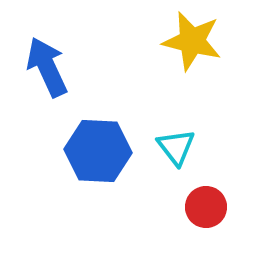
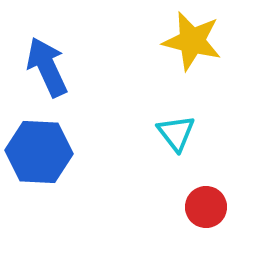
cyan triangle: moved 14 px up
blue hexagon: moved 59 px left, 1 px down
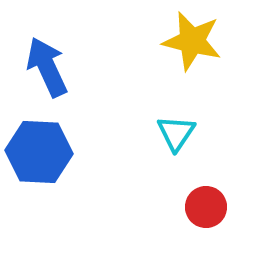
cyan triangle: rotated 12 degrees clockwise
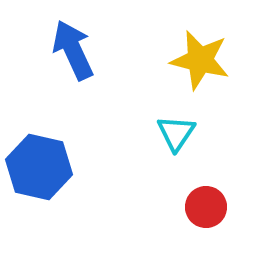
yellow star: moved 8 px right, 19 px down
blue arrow: moved 26 px right, 17 px up
blue hexagon: moved 15 px down; rotated 10 degrees clockwise
